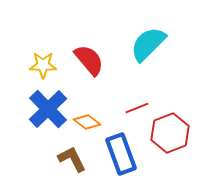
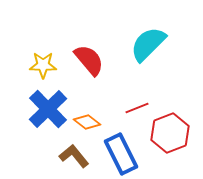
blue rectangle: rotated 6 degrees counterclockwise
brown L-shape: moved 2 px right, 3 px up; rotated 12 degrees counterclockwise
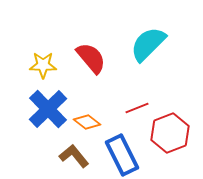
red semicircle: moved 2 px right, 2 px up
blue rectangle: moved 1 px right, 1 px down
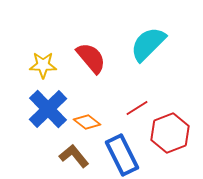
red line: rotated 10 degrees counterclockwise
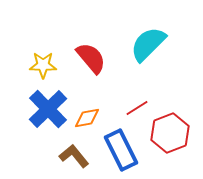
orange diamond: moved 4 px up; rotated 48 degrees counterclockwise
blue rectangle: moved 1 px left, 5 px up
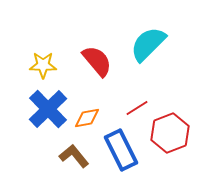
red semicircle: moved 6 px right, 3 px down
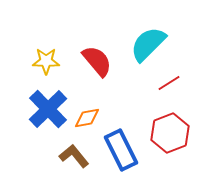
yellow star: moved 3 px right, 4 px up
red line: moved 32 px right, 25 px up
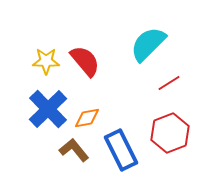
red semicircle: moved 12 px left
brown L-shape: moved 6 px up
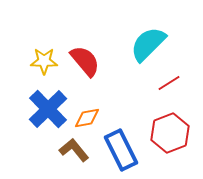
yellow star: moved 2 px left
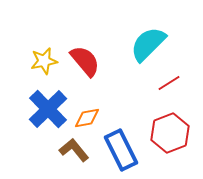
yellow star: rotated 12 degrees counterclockwise
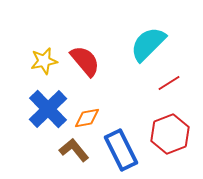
red hexagon: moved 1 px down
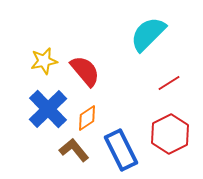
cyan semicircle: moved 10 px up
red semicircle: moved 10 px down
orange diamond: rotated 24 degrees counterclockwise
red hexagon: rotated 6 degrees counterclockwise
